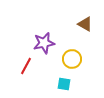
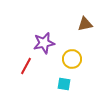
brown triangle: rotated 42 degrees counterclockwise
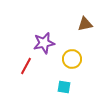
cyan square: moved 3 px down
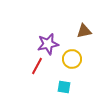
brown triangle: moved 1 px left, 7 px down
purple star: moved 4 px right, 1 px down
red line: moved 11 px right
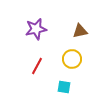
brown triangle: moved 4 px left
purple star: moved 12 px left, 15 px up
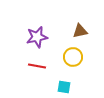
purple star: moved 1 px right, 8 px down
yellow circle: moved 1 px right, 2 px up
red line: rotated 72 degrees clockwise
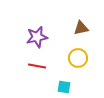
brown triangle: moved 1 px right, 3 px up
yellow circle: moved 5 px right, 1 px down
